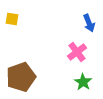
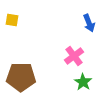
yellow square: moved 1 px down
pink cross: moved 3 px left, 4 px down
brown pentagon: rotated 20 degrees clockwise
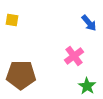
blue arrow: rotated 18 degrees counterclockwise
brown pentagon: moved 2 px up
green star: moved 4 px right, 4 px down
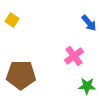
yellow square: rotated 24 degrees clockwise
green star: rotated 30 degrees counterclockwise
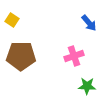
pink cross: rotated 18 degrees clockwise
brown pentagon: moved 19 px up
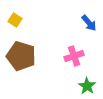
yellow square: moved 3 px right
brown pentagon: rotated 16 degrees clockwise
green star: rotated 30 degrees clockwise
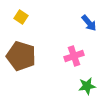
yellow square: moved 6 px right, 3 px up
green star: rotated 30 degrees clockwise
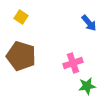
pink cross: moved 1 px left, 7 px down
